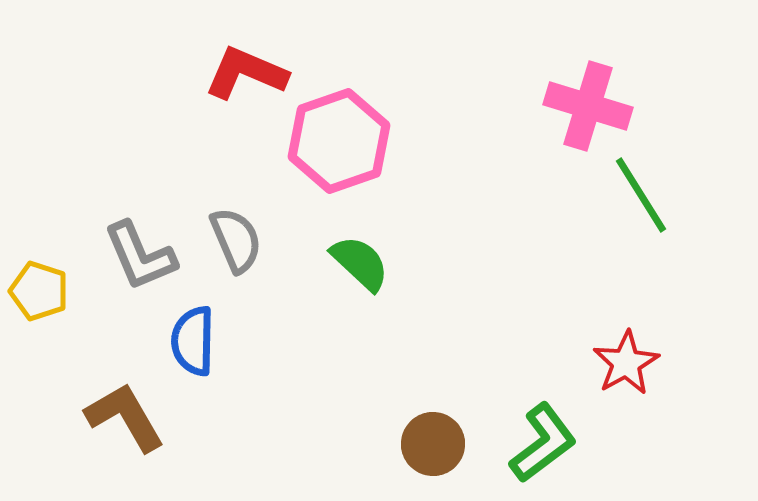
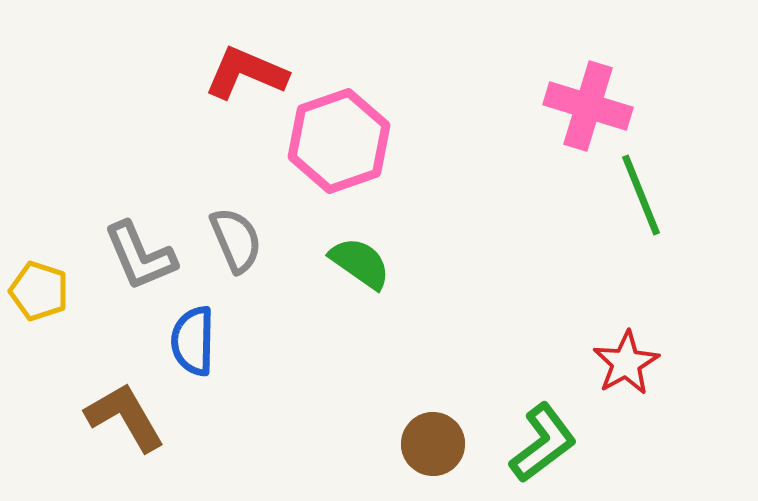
green line: rotated 10 degrees clockwise
green semicircle: rotated 8 degrees counterclockwise
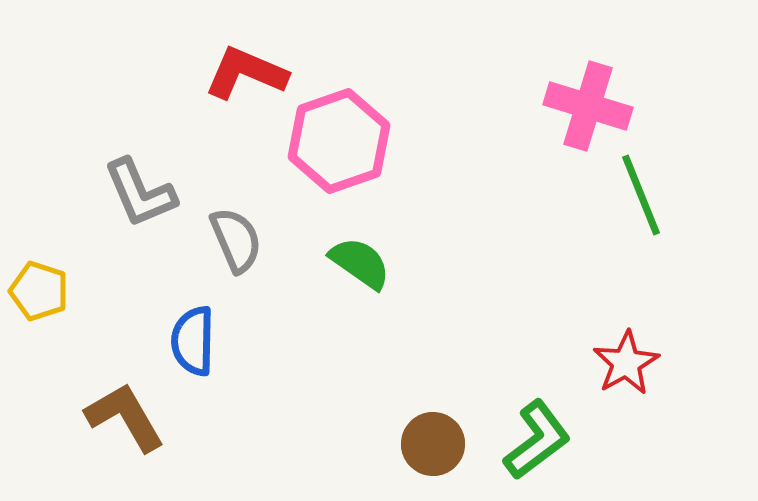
gray L-shape: moved 63 px up
green L-shape: moved 6 px left, 3 px up
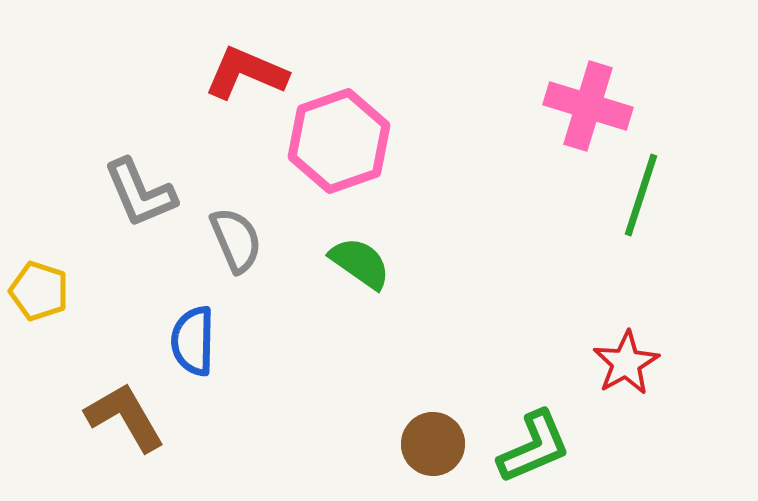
green line: rotated 40 degrees clockwise
green L-shape: moved 3 px left, 7 px down; rotated 14 degrees clockwise
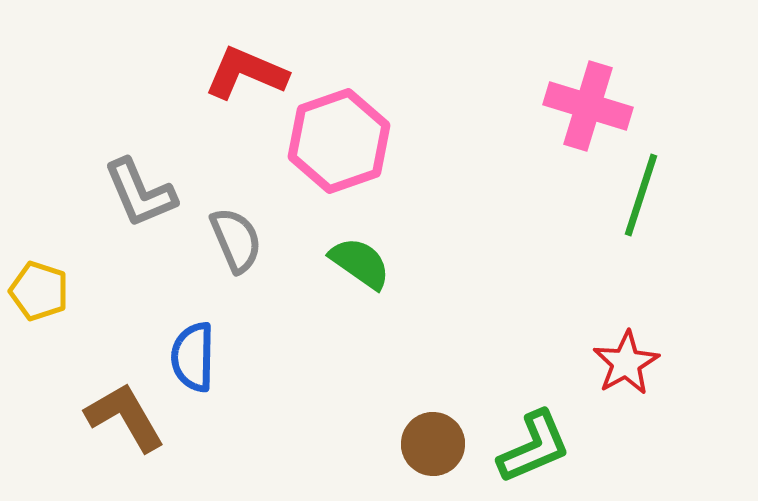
blue semicircle: moved 16 px down
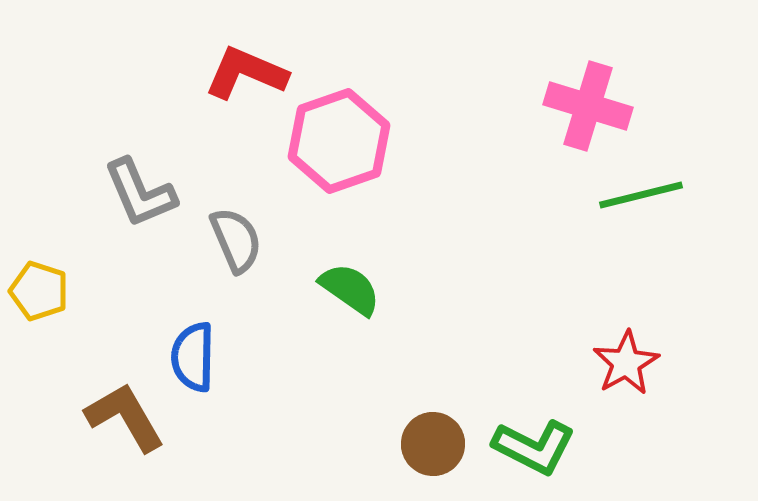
green line: rotated 58 degrees clockwise
green semicircle: moved 10 px left, 26 px down
green L-shape: rotated 50 degrees clockwise
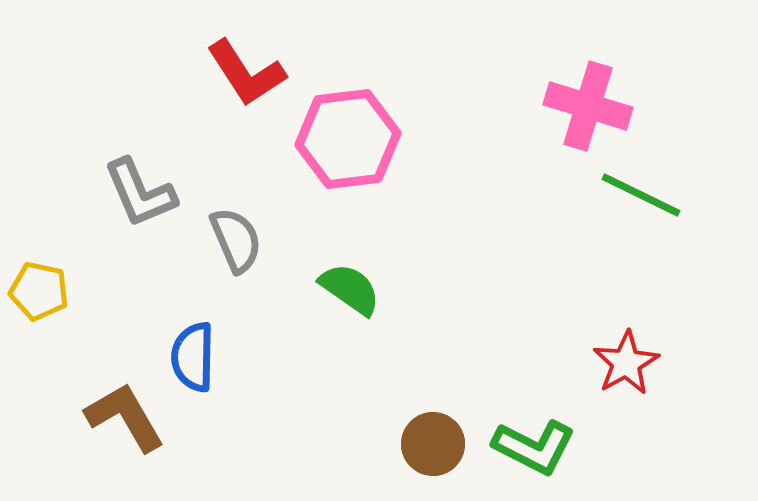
red L-shape: rotated 146 degrees counterclockwise
pink hexagon: moved 9 px right, 2 px up; rotated 12 degrees clockwise
green line: rotated 40 degrees clockwise
yellow pentagon: rotated 6 degrees counterclockwise
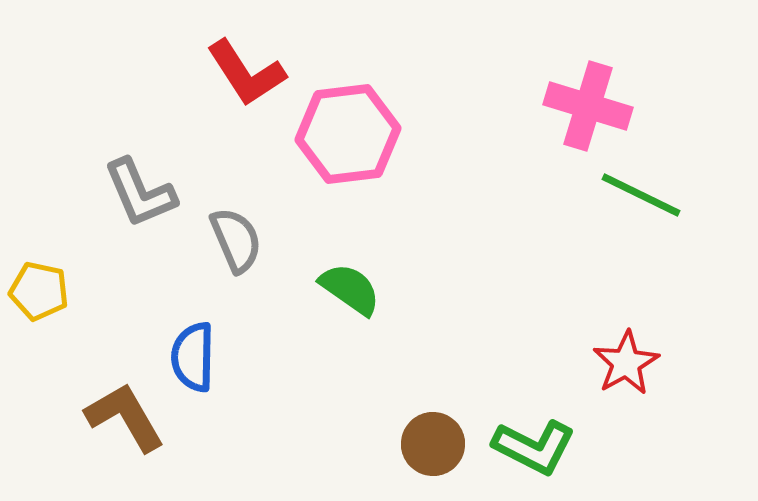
pink hexagon: moved 5 px up
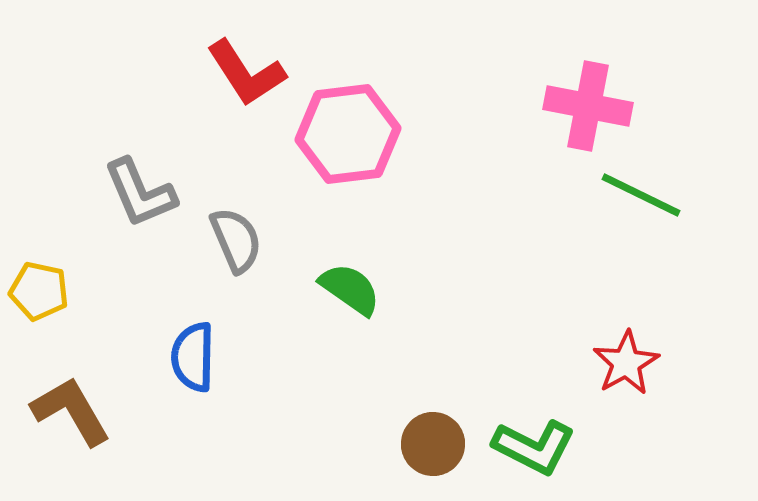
pink cross: rotated 6 degrees counterclockwise
brown L-shape: moved 54 px left, 6 px up
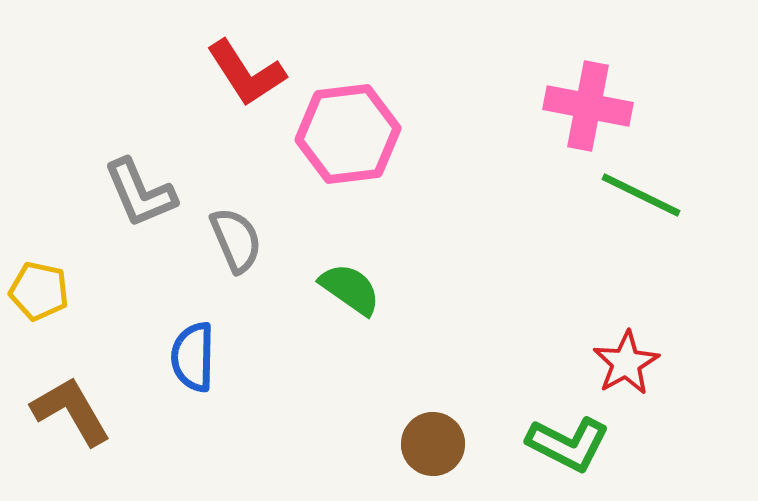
green L-shape: moved 34 px right, 3 px up
